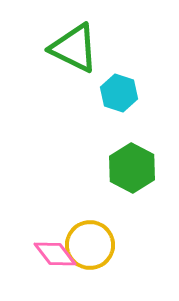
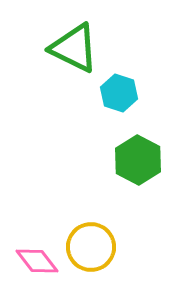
green hexagon: moved 6 px right, 8 px up
yellow circle: moved 1 px right, 2 px down
pink diamond: moved 18 px left, 7 px down
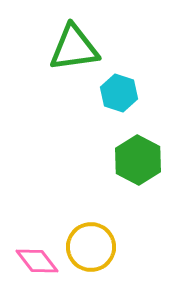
green triangle: rotated 34 degrees counterclockwise
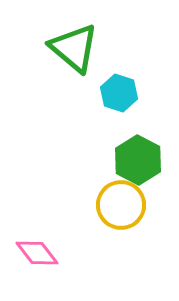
green triangle: rotated 48 degrees clockwise
yellow circle: moved 30 px right, 42 px up
pink diamond: moved 8 px up
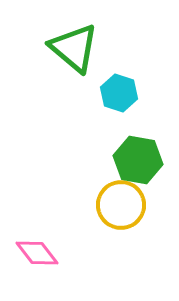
green hexagon: rotated 18 degrees counterclockwise
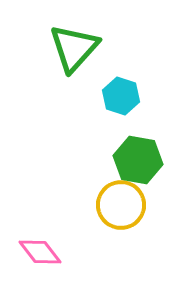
green triangle: rotated 32 degrees clockwise
cyan hexagon: moved 2 px right, 3 px down
pink diamond: moved 3 px right, 1 px up
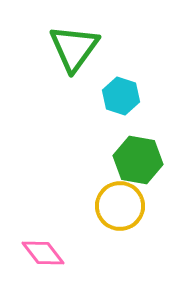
green triangle: rotated 6 degrees counterclockwise
yellow circle: moved 1 px left, 1 px down
pink diamond: moved 3 px right, 1 px down
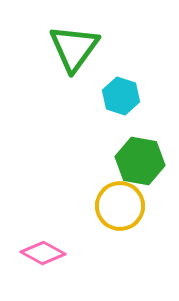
green hexagon: moved 2 px right, 1 px down
pink diamond: rotated 24 degrees counterclockwise
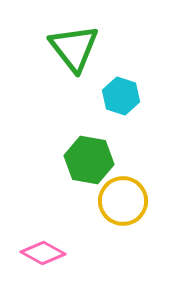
green triangle: rotated 14 degrees counterclockwise
green hexagon: moved 51 px left, 1 px up
yellow circle: moved 3 px right, 5 px up
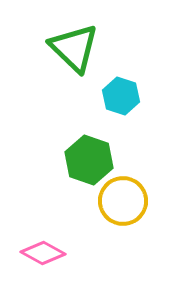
green triangle: rotated 8 degrees counterclockwise
green hexagon: rotated 9 degrees clockwise
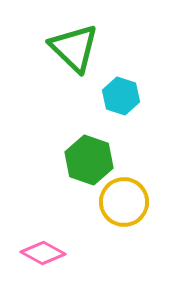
yellow circle: moved 1 px right, 1 px down
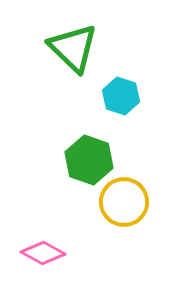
green triangle: moved 1 px left
